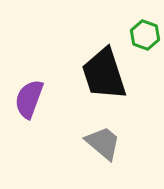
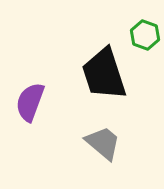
purple semicircle: moved 1 px right, 3 px down
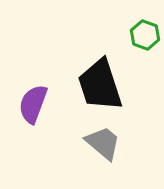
black trapezoid: moved 4 px left, 11 px down
purple semicircle: moved 3 px right, 2 px down
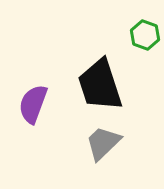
gray trapezoid: rotated 84 degrees counterclockwise
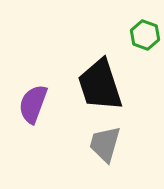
gray trapezoid: moved 2 px right, 1 px down; rotated 30 degrees counterclockwise
